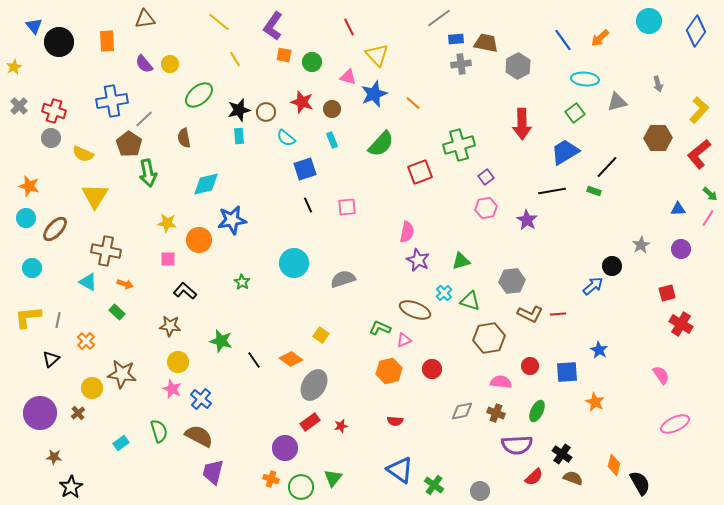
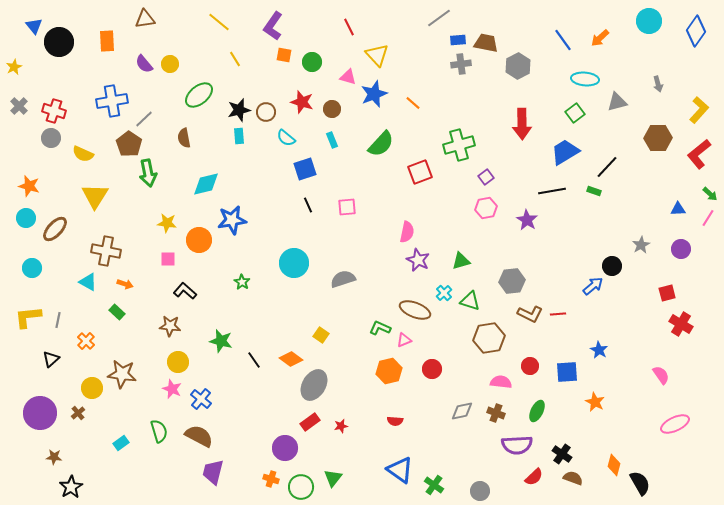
blue rectangle at (456, 39): moved 2 px right, 1 px down
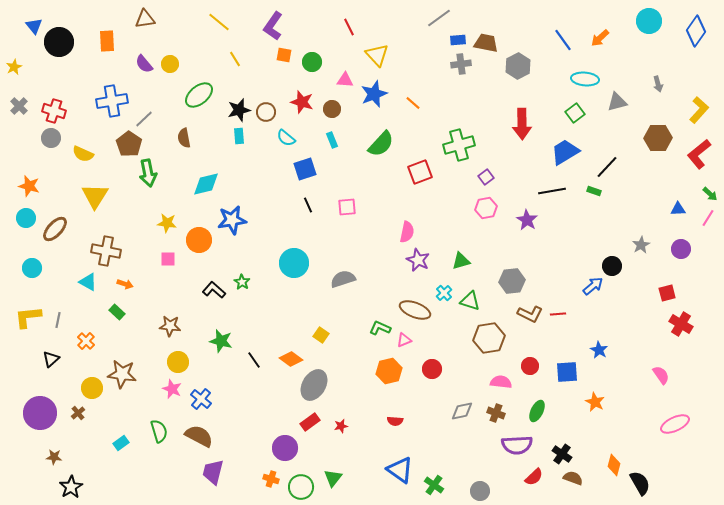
pink triangle at (348, 77): moved 3 px left, 3 px down; rotated 12 degrees counterclockwise
black L-shape at (185, 291): moved 29 px right, 1 px up
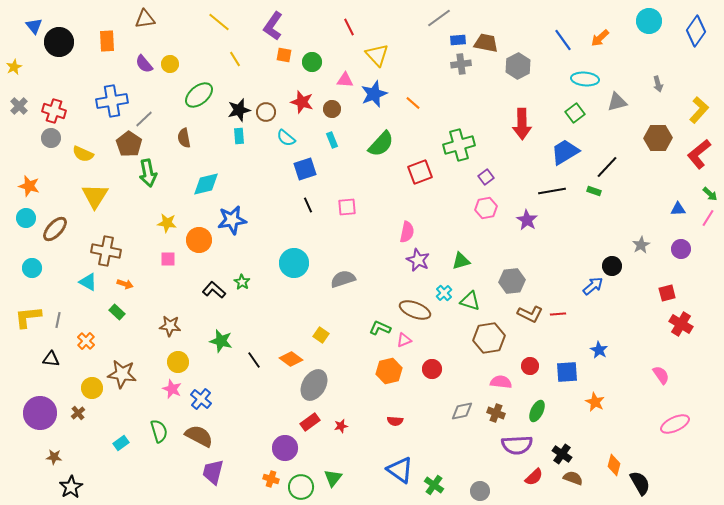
black triangle at (51, 359): rotated 48 degrees clockwise
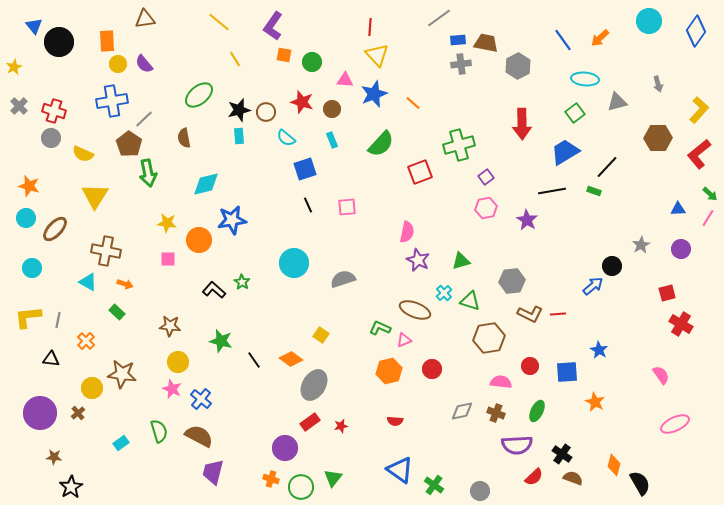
red line at (349, 27): moved 21 px right; rotated 30 degrees clockwise
yellow circle at (170, 64): moved 52 px left
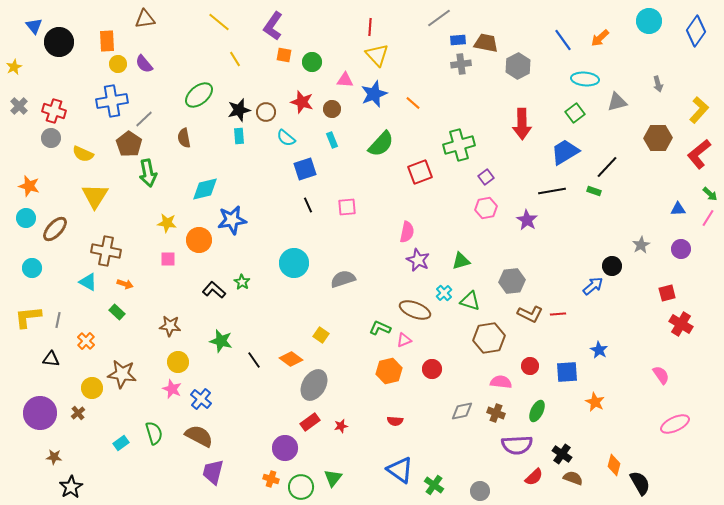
cyan diamond at (206, 184): moved 1 px left, 5 px down
green semicircle at (159, 431): moved 5 px left, 2 px down
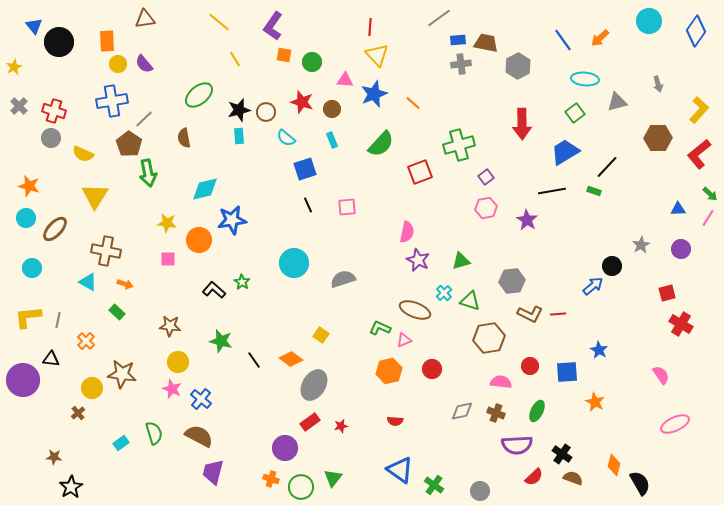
purple circle at (40, 413): moved 17 px left, 33 px up
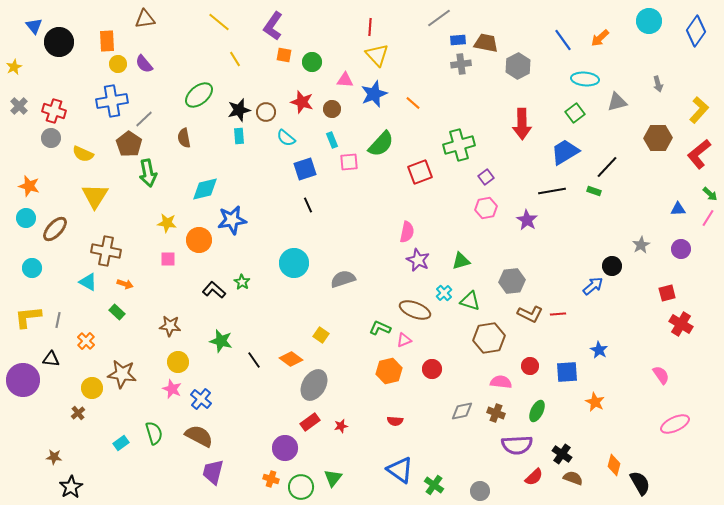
pink square at (347, 207): moved 2 px right, 45 px up
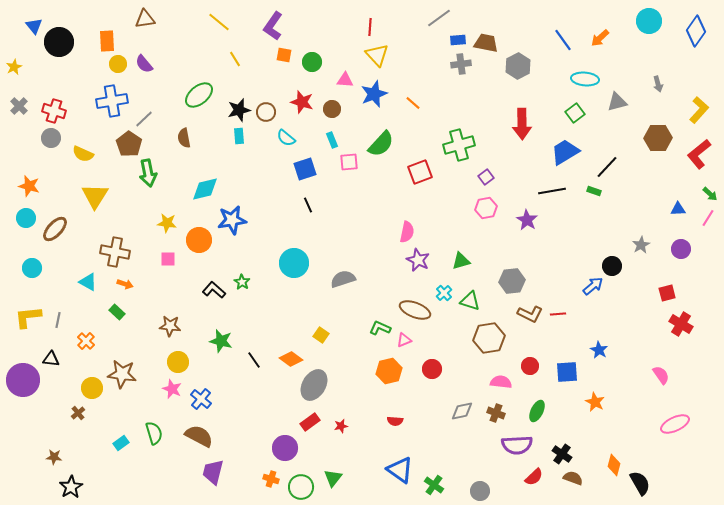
brown cross at (106, 251): moved 9 px right, 1 px down
